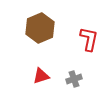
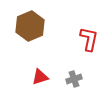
brown hexagon: moved 10 px left, 2 px up
red triangle: moved 1 px left, 1 px down
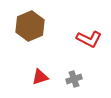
red L-shape: rotated 105 degrees clockwise
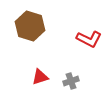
brown hexagon: rotated 20 degrees counterclockwise
gray cross: moved 3 px left, 2 px down
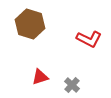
brown hexagon: moved 2 px up
gray cross: moved 1 px right, 4 px down; rotated 28 degrees counterclockwise
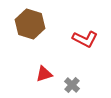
red L-shape: moved 4 px left
red triangle: moved 4 px right, 3 px up
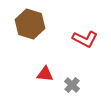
red triangle: moved 1 px right; rotated 24 degrees clockwise
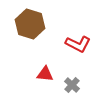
red L-shape: moved 7 px left, 5 px down
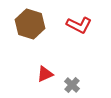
red L-shape: moved 1 px right, 19 px up
red triangle: rotated 30 degrees counterclockwise
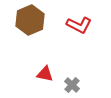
brown hexagon: moved 4 px up; rotated 20 degrees clockwise
red triangle: rotated 36 degrees clockwise
